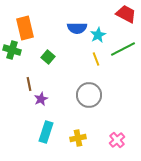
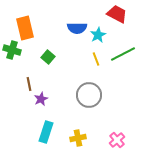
red trapezoid: moved 9 px left
green line: moved 5 px down
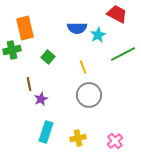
green cross: rotated 30 degrees counterclockwise
yellow line: moved 13 px left, 8 px down
pink cross: moved 2 px left, 1 px down
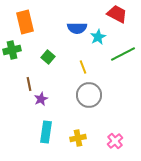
orange rectangle: moved 6 px up
cyan star: moved 2 px down
cyan rectangle: rotated 10 degrees counterclockwise
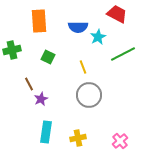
orange rectangle: moved 14 px right, 1 px up; rotated 10 degrees clockwise
blue semicircle: moved 1 px right, 1 px up
green square: rotated 16 degrees counterclockwise
brown line: rotated 16 degrees counterclockwise
pink cross: moved 5 px right
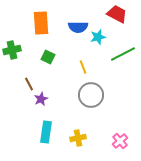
orange rectangle: moved 2 px right, 2 px down
cyan star: rotated 14 degrees clockwise
gray circle: moved 2 px right
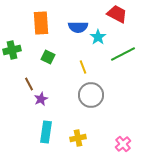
cyan star: rotated 21 degrees counterclockwise
pink cross: moved 3 px right, 3 px down
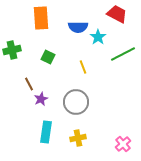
orange rectangle: moved 5 px up
gray circle: moved 15 px left, 7 px down
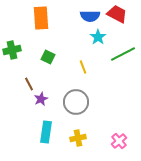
blue semicircle: moved 12 px right, 11 px up
pink cross: moved 4 px left, 3 px up
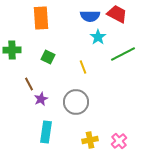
green cross: rotated 12 degrees clockwise
yellow cross: moved 12 px right, 2 px down
